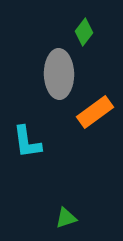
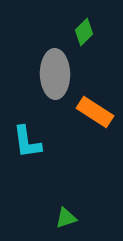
green diamond: rotated 8 degrees clockwise
gray ellipse: moved 4 px left
orange rectangle: rotated 69 degrees clockwise
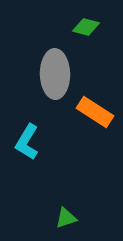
green diamond: moved 2 px right, 5 px up; rotated 60 degrees clockwise
cyan L-shape: rotated 39 degrees clockwise
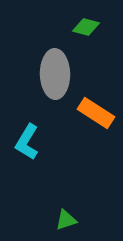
orange rectangle: moved 1 px right, 1 px down
green triangle: moved 2 px down
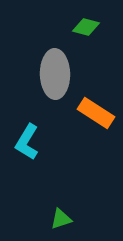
green triangle: moved 5 px left, 1 px up
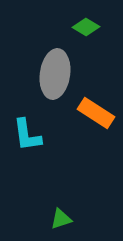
green diamond: rotated 16 degrees clockwise
gray ellipse: rotated 9 degrees clockwise
cyan L-shape: moved 7 px up; rotated 39 degrees counterclockwise
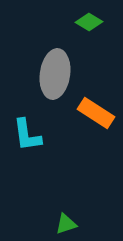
green diamond: moved 3 px right, 5 px up
green triangle: moved 5 px right, 5 px down
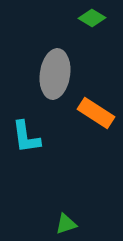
green diamond: moved 3 px right, 4 px up
cyan L-shape: moved 1 px left, 2 px down
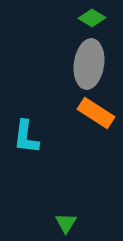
gray ellipse: moved 34 px right, 10 px up
cyan L-shape: rotated 15 degrees clockwise
green triangle: moved 1 px up; rotated 40 degrees counterclockwise
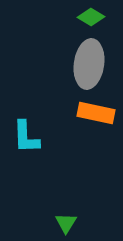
green diamond: moved 1 px left, 1 px up
orange rectangle: rotated 21 degrees counterclockwise
cyan L-shape: rotated 9 degrees counterclockwise
